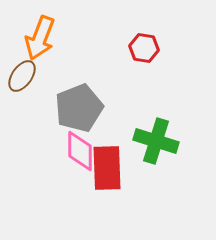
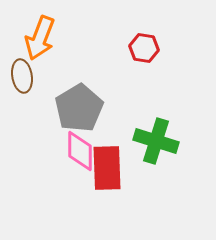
brown ellipse: rotated 44 degrees counterclockwise
gray pentagon: rotated 9 degrees counterclockwise
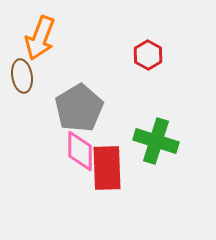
red hexagon: moved 4 px right, 7 px down; rotated 20 degrees clockwise
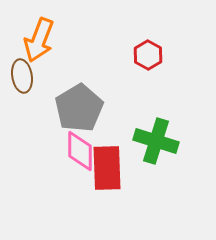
orange arrow: moved 1 px left, 2 px down
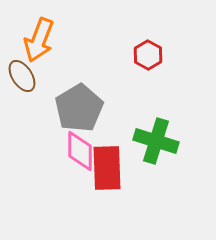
brown ellipse: rotated 24 degrees counterclockwise
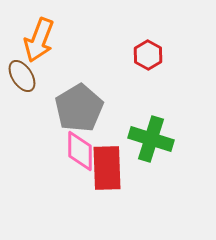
green cross: moved 5 px left, 2 px up
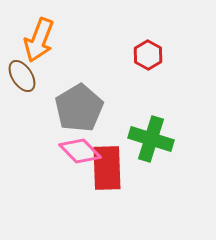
pink diamond: rotated 45 degrees counterclockwise
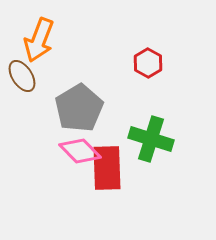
red hexagon: moved 8 px down
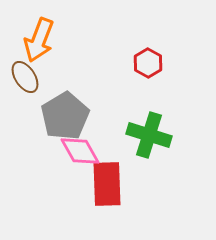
brown ellipse: moved 3 px right, 1 px down
gray pentagon: moved 14 px left, 8 px down
green cross: moved 2 px left, 4 px up
pink diamond: rotated 15 degrees clockwise
red rectangle: moved 16 px down
